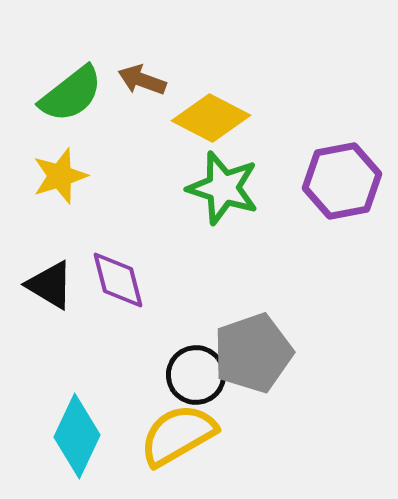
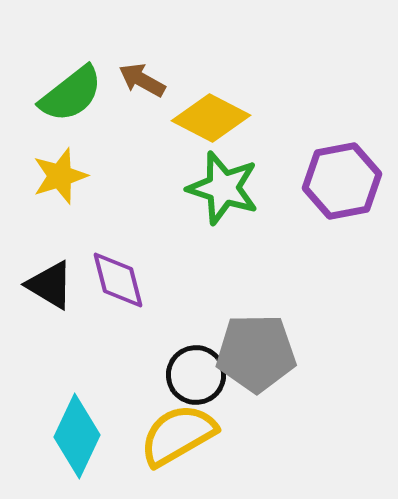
brown arrow: rotated 9 degrees clockwise
gray pentagon: moved 3 px right; rotated 18 degrees clockwise
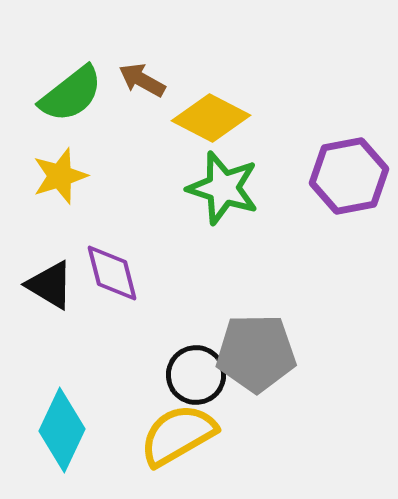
purple hexagon: moved 7 px right, 5 px up
purple diamond: moved 6 px left, 7 px up
cyan diamond: moved 15 px left, 6 px up
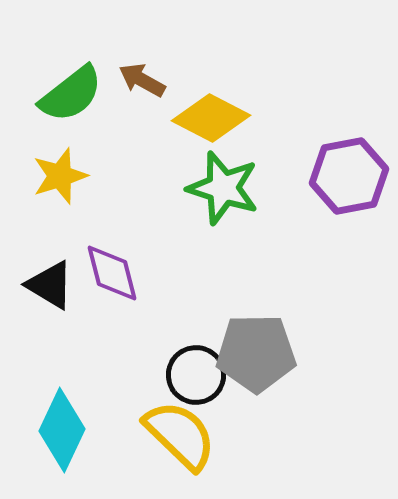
yellow semicircle: moved 2 px right; rotated 74 degrees clockwise
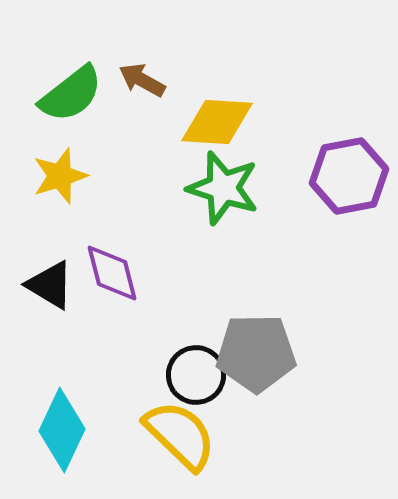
yellow diamond: moved 6 px right, 4 px down; rotated 24 degrees counterclockwise
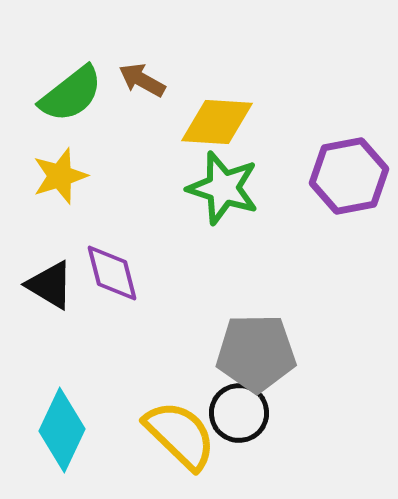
black circle: moved 43 px right, 38 px down
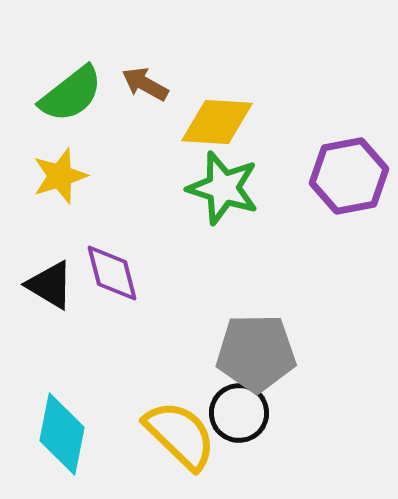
brown arrow: moved 3 px right, 4 px down
cyan diamond: moved 4 px down; rotated 14 degrees counterclockwise
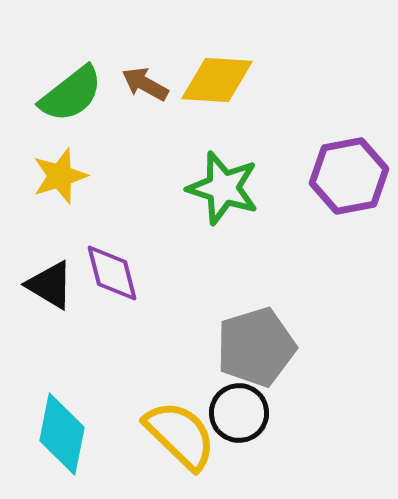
yellow diamond: moved 42 px up
gray pentagon: moved 6 px up; rotated 16 degrees counterclockwise
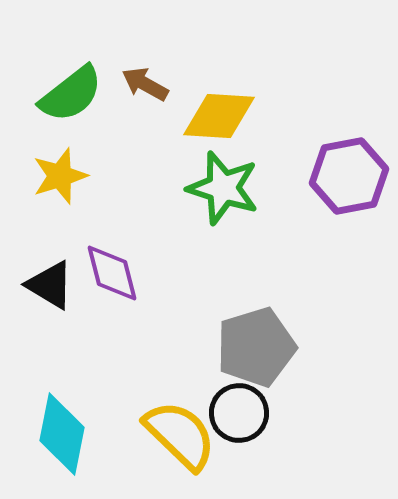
yellow diamond: moved 2 px right, 36 px down
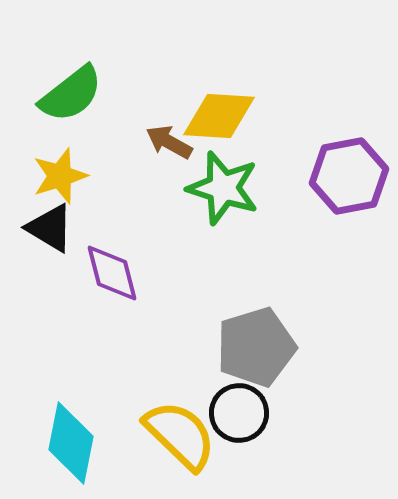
brown arrow: moved 24 px right, 58 px down
black triangle: moved 57 px up
cyan diamond: moved 9 px right, 9 px down
